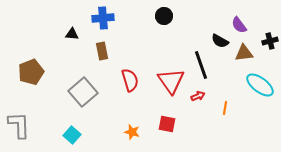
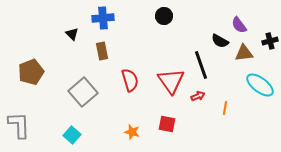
black triangle: rotated 40 degrees clockwise
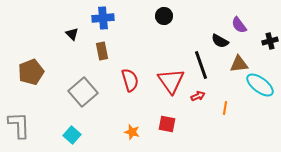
brown triangle: moved 5 px left, 11 px down
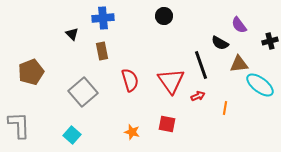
black semicircle: moved 2 px down
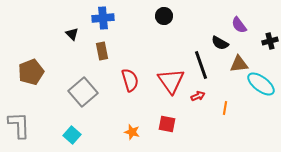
cyan ellipse: moved 1 px right, 1 px up
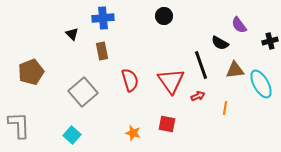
brown triangle: moved 4 px left, 6 px down
cyan ellipse: rotated 24 degrees clockwise
orange star: moved 1 px right, 1 px down
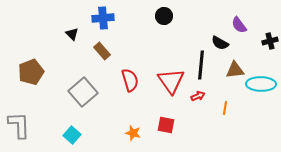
brown rectangle: rotated 30 degrees counterclockwise
black line: rotated 24 degrees clockwise
cyan ellipse: rotated 60 degrees counterclockwise
red square: moved 1 px left, 1 px down
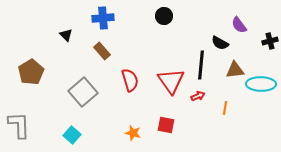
black triangle: moved 6 px left, 1 px down
brown pentagon: rotated 10 degrees counterclockwise
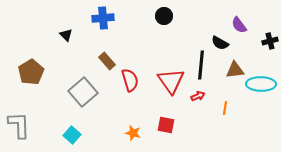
brown rectangle: moved 5 px right, 10 px down
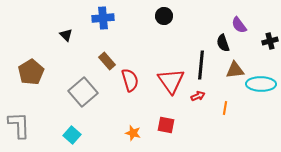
black semicircle: moved 3 px right; rotated 42 degrees clockwise
